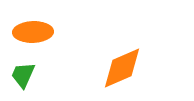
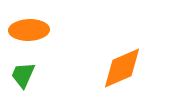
orange ellipse: moved 4 px left, 2 px up
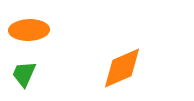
green trapezoid: moved 1 px right, 1 px up
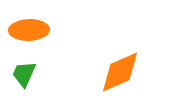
orange diamond: moved 2 px left, 4 px down
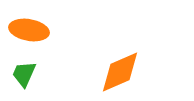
orange ellipse: rotated 12 degrees clockwise
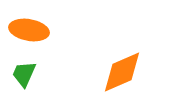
orange diamond: moved 2 px right
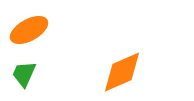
orange ellipse: rotated 39 degrees counterclockwise
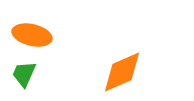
orange ellipse: moved 3 px right, 5 px down; rotated 42 degrees clockwise
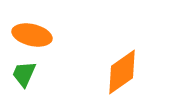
orange diamond: rotated 12 degrees counterclockwise
